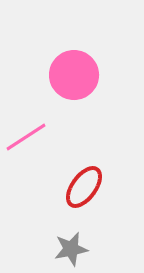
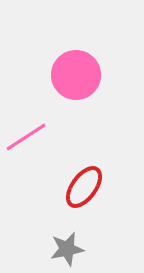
pink circle: moved 2 px right
gray star: moved 4 px left
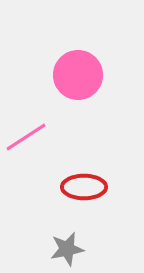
pink circle: moved 2 px right
red ellipse: rotated 54 degrees clockwise
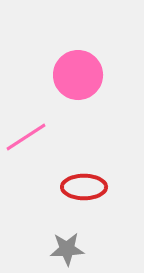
gray star: rotated 8 degrees clockwise
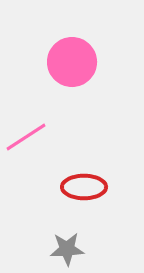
pink circle: moved 6 px left, 13 px up
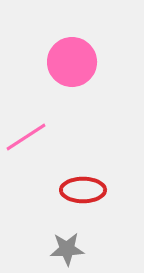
red ellipse: moved 1 px left, 3 px down
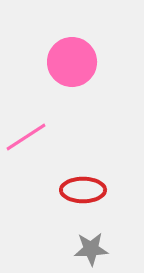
gray star: moved 24 px right
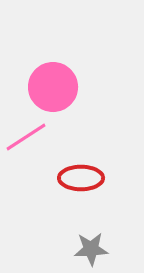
pink circle: moved 19 px left, 25 px down
red ellipse: moved 2 px left, 12 px up
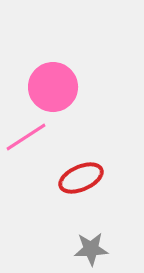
red ellipse: rotated 24 degrees counterclockwise
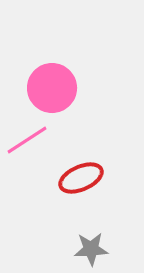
pink circle: moved 1 px left, 1 px down
pink line: moved 1 px right, 3 px down
